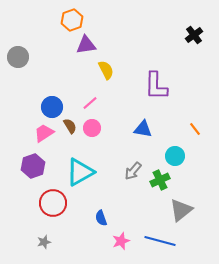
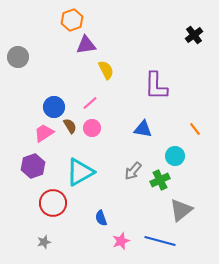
blue circle: moved 2 px right
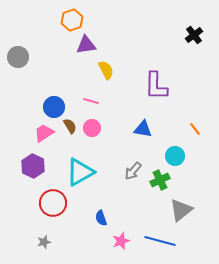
pink line: moved 1 px right, 2 px up; rotated 56 degrees clockwise
purple hexagon: rotated 15 degrees counterclockwise
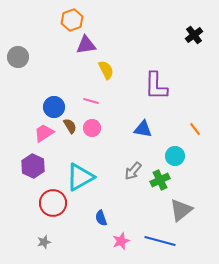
cyan triangle: moved 5 px down
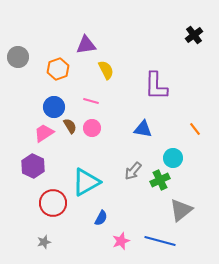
orange hexagon: moved 14 px left, 49 px down
cyan circle: moved 2 px left, 2 px down
cyan triangle: moved 6 px right, 5 px down
blue semicircle: rotated 133 degrees counterclockwise
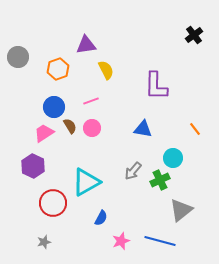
pink line: rotated 35 degrees counterclockwise
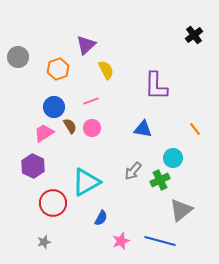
purple triangle: rotated 35 degrees counterclockwise
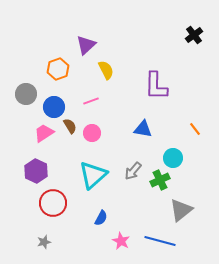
gray circle: moved 8 px right, 37 px down
pink circle: moved 5 px down
purple hexagon: moved 3 px right, 5 px down
cyan triangle: moved 7 px right, 7 px up; rotated 12 degrees counterclockwise
pink star: rotated 24 degrees counterclockwise
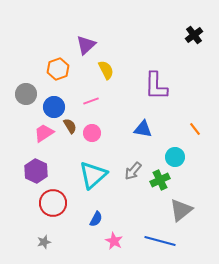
cyan circle: moved 2 px right, 1 px up
blue semicircle: moved 5 px left, 1 px down
pink star: moved 7 px left
